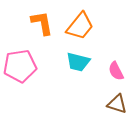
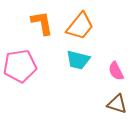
cyan trapezoid: moved 2 px up
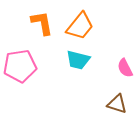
pink semicircle: moved 9 px right, 3 px up
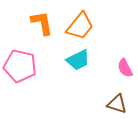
cyan trapezoid: rotated 40 degrees counterclockwise
pink pentagon: rotated 20 degrees clockwise
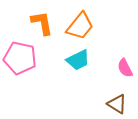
pink pentagon: moved 8 px up
brown triangle: rotated 15 degrees clockwise
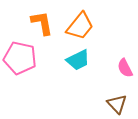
brown triangle: rotated 15 degrees clockwise
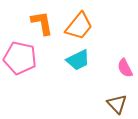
orange trapezoid: moved 1 px left
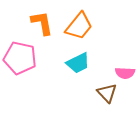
cyan trapezoid: moved 3 px down
pink semicircle: moved 5 px down; rotated 60 degrees counterclockwise
brown triangle: moved 10 px left, 11 px up
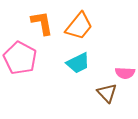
pink pentagon: rotated 16 degrees clockwise
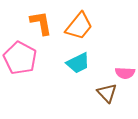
orange L-shape: moved 1 px left
